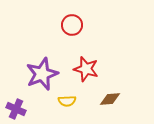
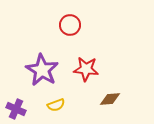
red circle: moved 2 px left
red star: rotated 10 degrees counterclockwise
purple star: moved 4 px up; rotated 20 degrees counterclockwise
yellow semicircle: moved 11 px left, 4 px down; rotated 18 degrees counterclockwise
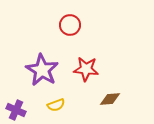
purple cross: moved 1 px down
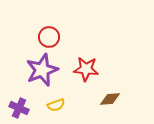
red circle: moved 21 px left, 12 px down
purple star: rotated 20 degrees clockwise
purple cross: moved 3 px right, 2 px up
